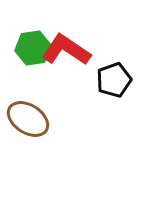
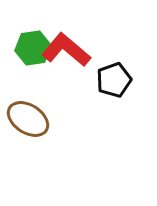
red L-shape: rotated 6 degrees clockwise
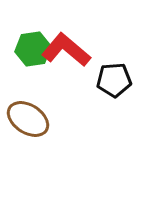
green hexagon: moved 1 px down
black pentagon: rotated 16 degrees clockwise
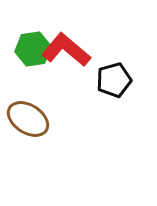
black pentagon: rotated 12 degrees counterclockwise
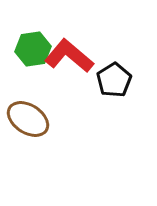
red L-shape: moved 3 px right, 6 px down
black pentagon: rotated 16 degrees counterclockwise
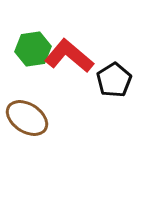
brown ellipse: moved 1 px left, 1 px up
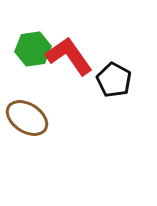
red L-shape: rotated 15 degrees clockwise
black pentagon: rotated 12 degrees counterclockwise
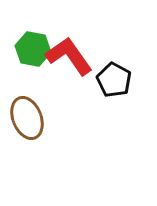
green hexagon: rotated 20 degrees clockwise
brown ellipse: rotated 36 degrees clockwise
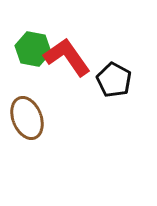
red L-shape: moved 2 px left, 1 px down
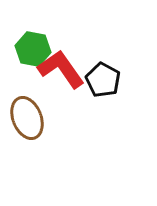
red L-shape: moved 6 px left, 12 px down
black pentagon: moved 11 px left
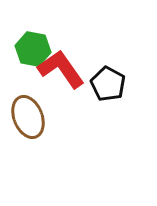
black pentagon: moved 5 px right, 4 px down
brown ellipse: moved 1 px right, 1 px up
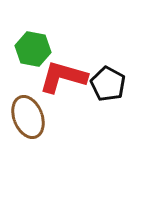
red L-shape: moved 2 px right, 8 px down; rotated 39 degrees counterclockwise
